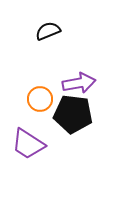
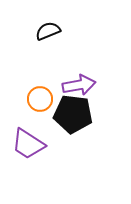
purple arrow: moved 2 px down
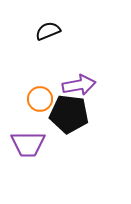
black pentagon: moved 4 px left
purple trapezoid: rotated 33 degrees counterclockwise
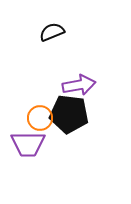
black semicircle: moved 4 px right, 1 px down
orange circle: moved 19 px down
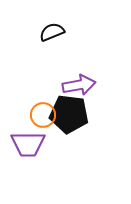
orange circle: moved 3 px right, 3 px up
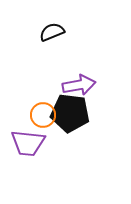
black pentagon: moved 1 px right, 1 px up
purple trapezoid: moved 1 px up; rotated 6 degrees clockwise
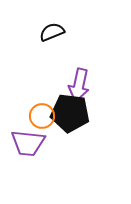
purple arrow: rotated 112 degrees clockwise
orange circle: moved 1 px left, 1 px down
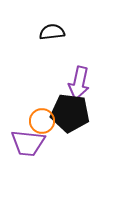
black semicircle: rotated 15 degrees clockwise
purple arrow: moved 2 px up
orange circle: moved 5 px down
